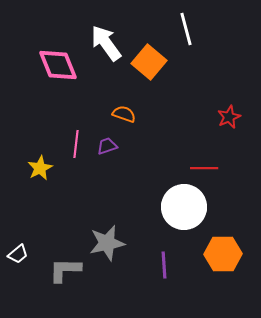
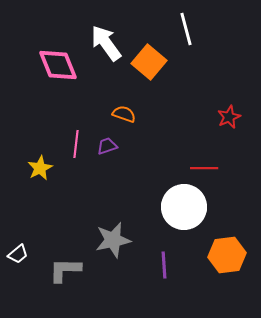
gray star: moved 6 px right, 3 px up
orange hexagon: moved 4 px right, 1 px down; rotated 6 degrees counterclockwise
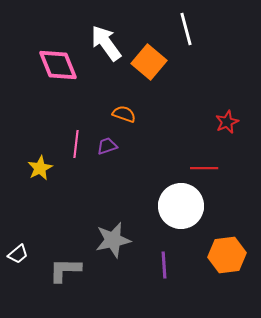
red star: moved 2 px left, 5 px down
white circle: moved 3 px left, 1 px up
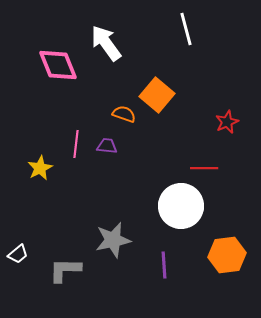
orange square: moved 8 px right, 33 px down
purple trapezoid: rotated 25 degrees clockwise
